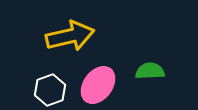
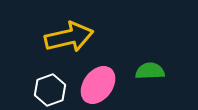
yellow arrow: moved 1 px left, 1 px down
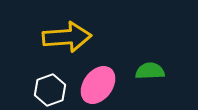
yellow arrow: moved 2 px left; rotated 9 degrees clockwise
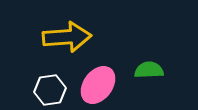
green semicircle: moved 1 px left, 1 px up
white hexagon: rotated 12 degrees clockwise
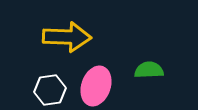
yellow arrow: rotated 6 degrees clockwise
pink ellipse: moved 2 px left, 1 px down; rotated 18 degrees counterclockwise
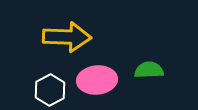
pink ellipse: moved 1 px right, 6 px up; rotated 66 degrees clockwise
white hexagon: rotated 20 degrees counterclockwise
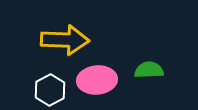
yellow arrow: moved 2 px left, 3 px down
